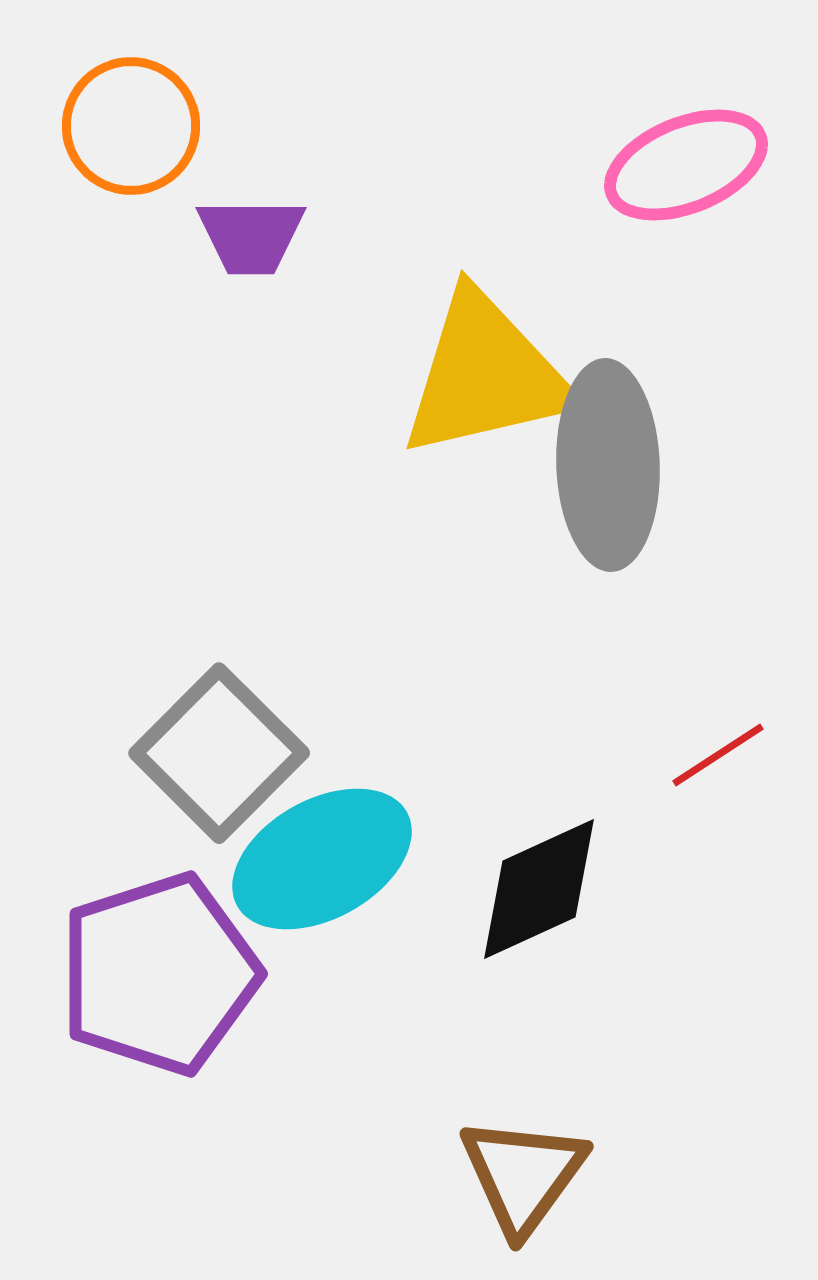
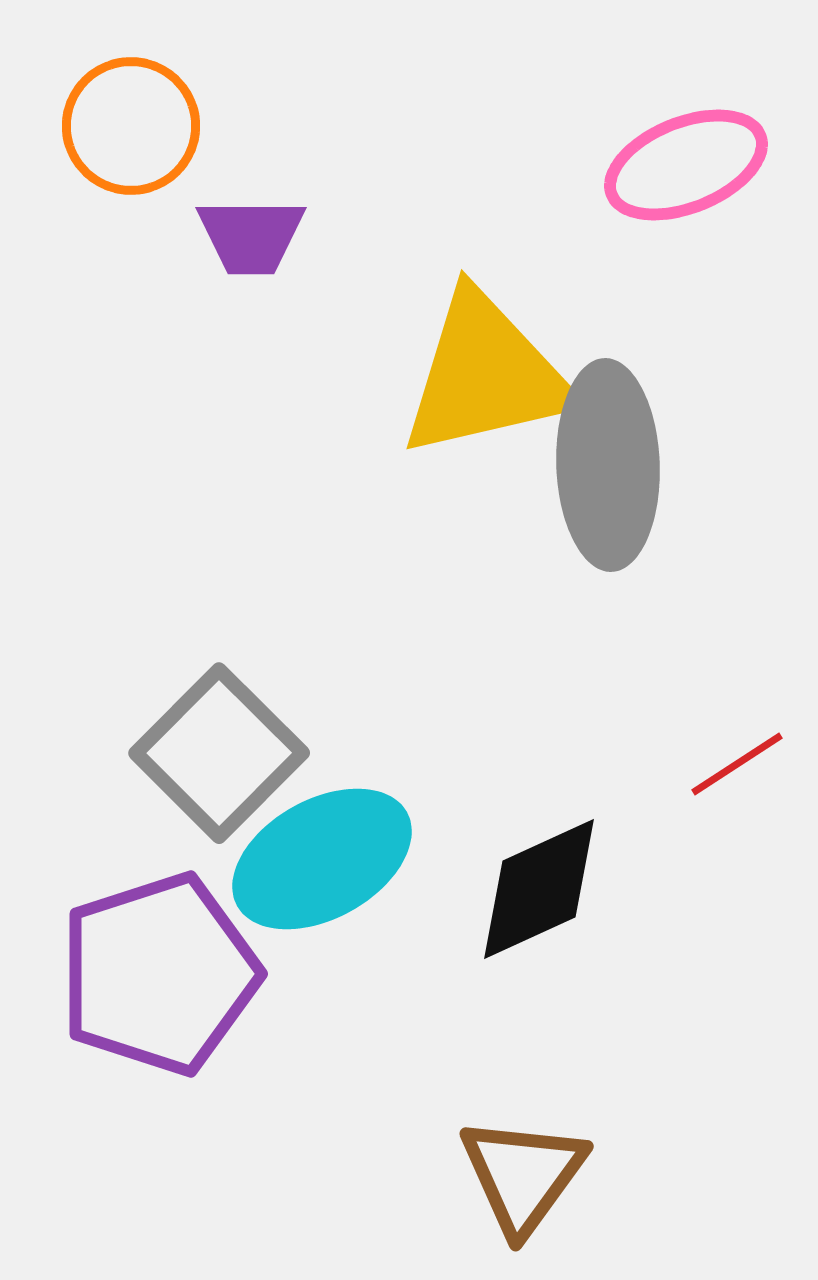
red line: moved 19 px right, 9 px down
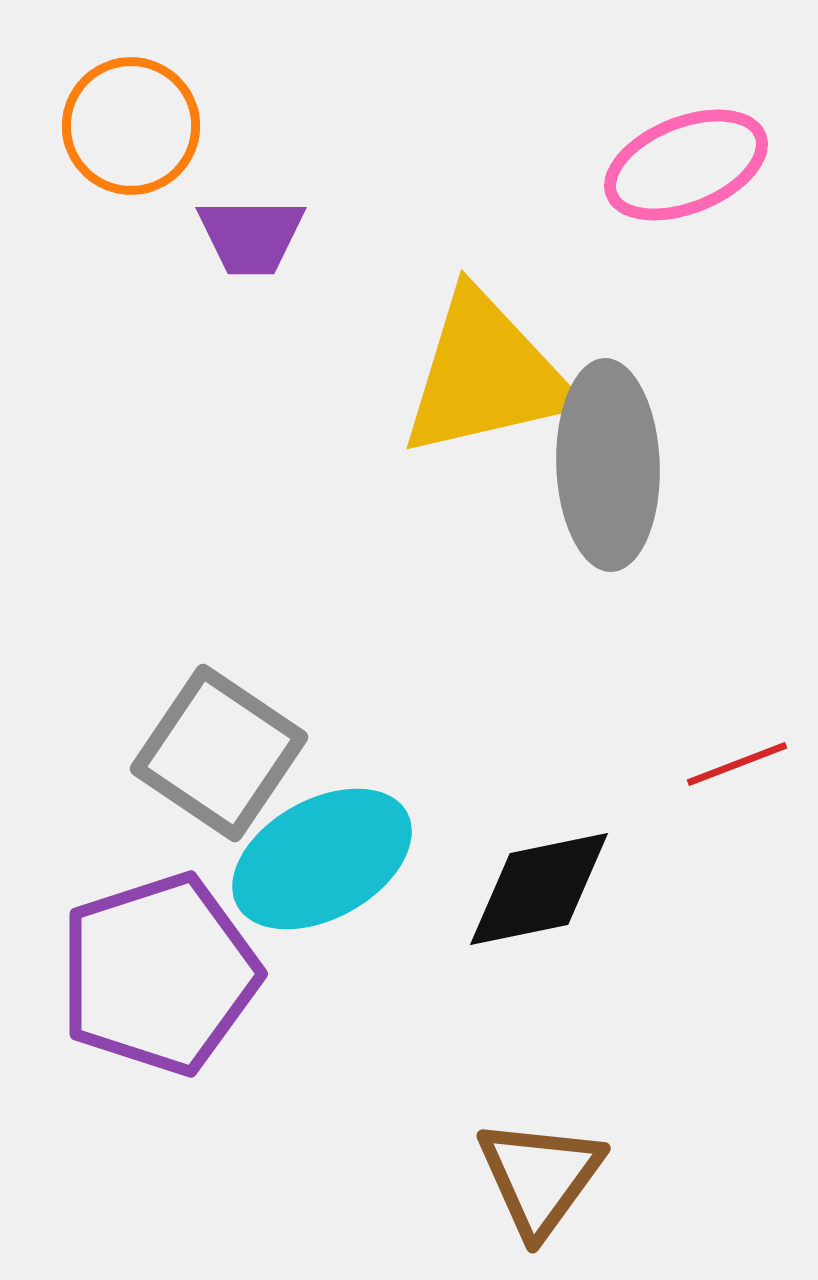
gray square: rotated 11 degrees counterclockwise
red line: rotated 12 degrees clockwise
black diamond: rotated 13 degrees clockwise
brown triangle: moved 17 px right, 2 px down
